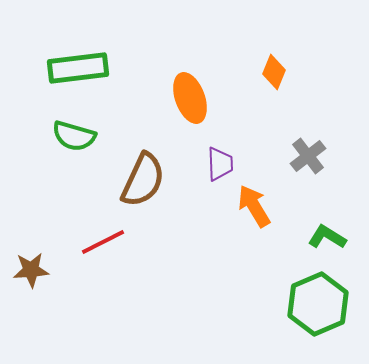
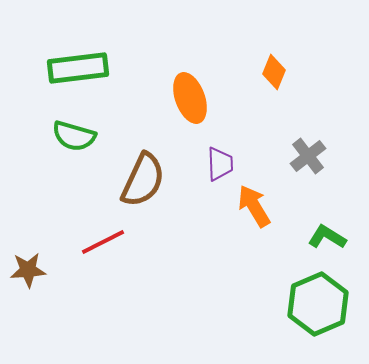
brown star: moved 3 px left
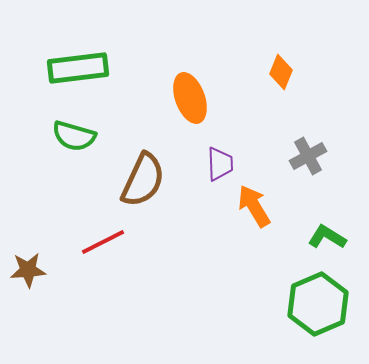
orange diamond: moved 7 px right
gray cross: rotated 9 degrees clockwise
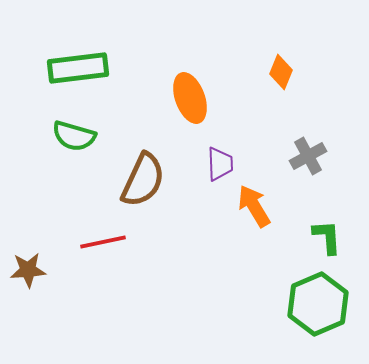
green L-shape: rotated 54 degrees clockwise
red line: rotated 15 degrees clockwise
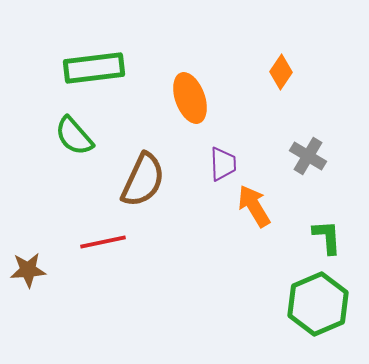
green rectangle: moved 16 px right
orange diamond: rotated 12 degrees clockwise
green semicircle: rotated 33 degrees clockwise
gray cross: rotated 30 degrees counterclockwise
purple trapezoid: moved 3 px right
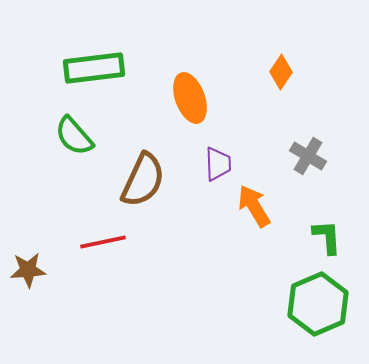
purple trapezoid: moved 5 px left
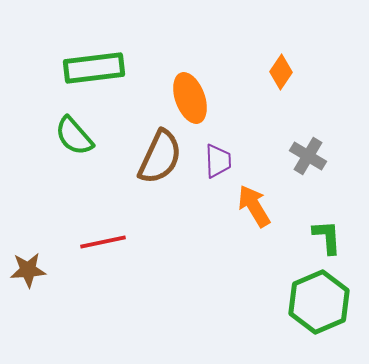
purple trapezoid: moved 3 px up
brown semicircle: moved 17 px right, 23 px up
green hexagon: moved 1 px right, 2 px up
